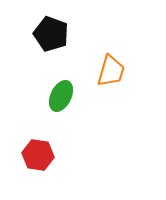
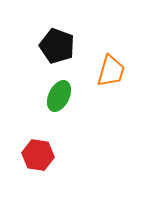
black pentagon: moved 6 px right, 12 px down
green ellipse: moved 2 px left
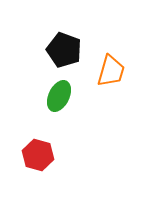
black pentagon: moved 7 px right, 4 px down
red hexagon: rotated 8 degrees clockwise
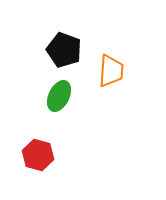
orange trapezoid: rotated 12 degrees counterclockwise
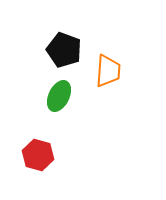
orange trapezoid: moved 3 px left
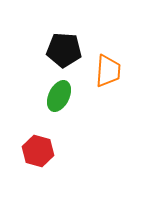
black pentagon: rotated 16 degrees counterclockwise
red hexagon: moved 4 px up
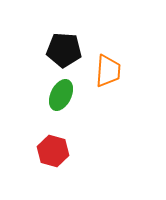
green ellipse: moved 2 px right, 1 px up
red hexagon: moved 15 px right
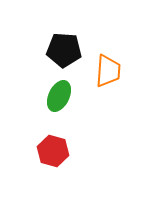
green ellipse: moved 2 px left, 1 px down
